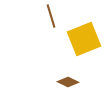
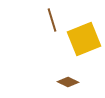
brown line: moved 1 px right, 4 px down
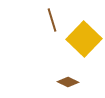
yellow square: rotated 24 degrees counterclockwise
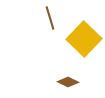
brown line: moved 2 px left, 2 px up
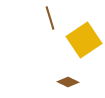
yellow square: moved 1 px down; rotated 12 degrees clockwise
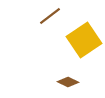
brown line: moved 2 px up; rotated 70 degrees clockwise
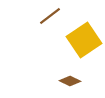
brown diamond: moved 2 px right, 1 px up
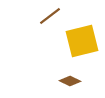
yellow square: moved 2 px left, 1 px down; rotated 20 degrees clockwise
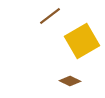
yellow square: rotated 16 degrees counterclockwise
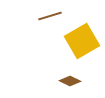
brown line: rotated 20 degrees clockwise
